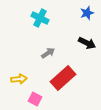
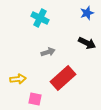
gray arrow: moved 1 px up; rotated 16 degrees clockwise
yellow arrow: moved 1 px left
pink square: rotated 16 degrees counterclockwise
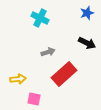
red rectangle: moved 1 px right, 4 px up
pink square: moved 1 px left
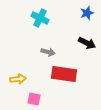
gray arrow: rotated 32 degrees clockwise
red rectangle: rotated 50 degrees clockwise
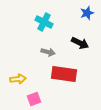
cyan cross: moved 4 px right, 4 px down
black arrow: moved 7 px left
pink square: rotated 32 degrees counterclockwise
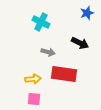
cyan cross: moved 3 px left
yellow arrow: moved 15 px right
pink square: rotated 24 degrees clockwise
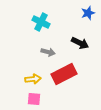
blue star: moved 1 px right
red rectangle: rotated 35 degrees counterclockwise
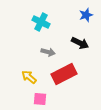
blue star: moved 2 px left, 2 px down
yellow arrow: moved 4 px left, 2 px up; rotated 133 degrees counterclockwise
pink square: moved 6 px right
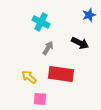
blue star: moved 3 px right
gray arrow: moved 4 px up; rotated 72 degrees counterclockwise
red rectangle: moved 3 px left; rotated 35 degrees clockwise
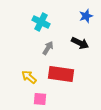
blue star: moved 3 px left, 1 px down
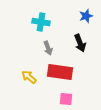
cyan cross: rotated 18 degrees counterclockwise
black arrow: rotated 42 degrees clockwise
gray arrow: rotated 128 degrees clockwise
red rectangle: moved 1 px left, 2 px up
pink square: moved 26 px right
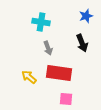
black arrow: moved 2 px right
red rectangle: moved 1 px left, 1 px down
